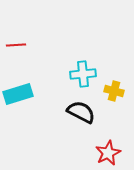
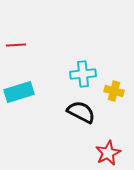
cyan rectangle: moved 1 px right, 2 px up
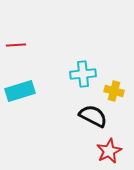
cyan rectangle: moved 1 px right, 1 px up
black semicircle: moved 12 px right, 4 px down
red star: moved 1 px right, 2 px up
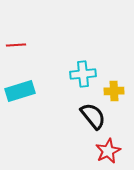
yellow cross: rotated 18 degrees counterclockwise
black semicircle: rotated 24 degrees clockwise
red star: moved 1 px left
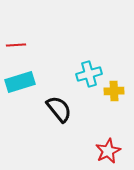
cyan cross: moved 6 px right; rotated 10 degrees counterclockwise
cyan rectangle: moved 9 px up
black semicircle: moved 34 px left, 7 px up
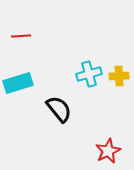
red line: moved 5 px right, 9 px up
cyan rectangle: moved 2 px left, 1 px down
yellow cross: moved 5 px right, 15 px up
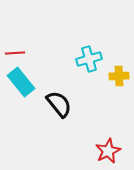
red line: moved 6 px left, 17 px down
cyan cross: moved 15 px up
cyan rectangle: moved 3 px right, 1 px up; rotated 68 degrees clockwise
black semicircle: moved 5 px up
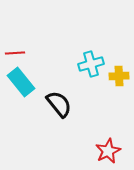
cyan cross: moved 2 px right, 5 px down
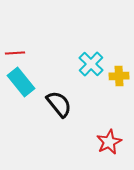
cyan cross: rotated 30 degrees counterclockwise
red star: moved 1 px right, 9 px up
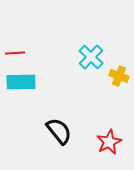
cyan cross: moved 7 px up
yellow cross: rotated 24 degrees clockwise
cyan rectangle: rotated 52 degrees counterclockwise
black semicircle: moved 27 px down
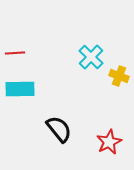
cyan rectangle: moved 1 px left, 7 px down
black semicircle: moved 2 px up
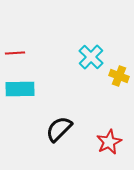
black semicircle: rotated 96 degrees counterclockwise
